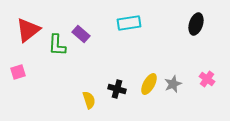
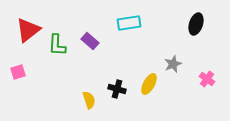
purple rectangle: moved 9 px right, 7 px down
gray star: moved 20 px up
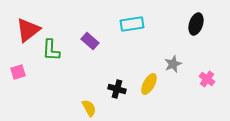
cyan rectangle: moved 3 px right, 1 px down
green L-shape: moved 6 px left, 5 px down
yellow semicircle: moved 8 px down; rotated 12 degrees counterclockwise
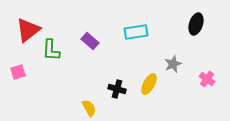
cyan rectangle: moved 4 px right, 8 px down
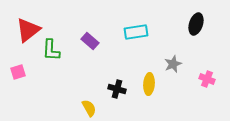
pink cross: rotated 14 degrees counterclockwise
yellow ellipse: rotated 25 degrees counterclockwise
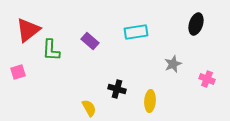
yellow ellipse: moved 1 px right, 17 px down
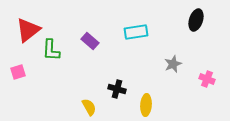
black ellipse: moved 4 px up
yellow ellipse: moved 4 px left, 4 px down
yellow semicircle: moved 1 px up
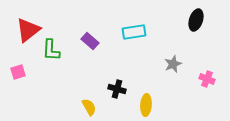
cyan rectangle: moved 2 px left
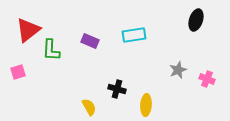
cyan rectangle: moved 3 px down
purple rectangle: rotated 18 degrees counterclockwise
gray star: moved 5 px right, 6 px down
